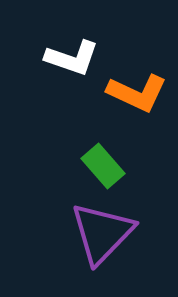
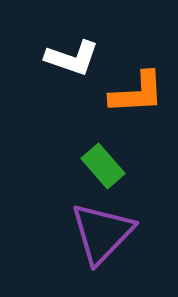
orange L-shape: rotated 28 degrees counterclockwise
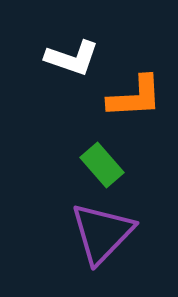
orange L-shape: moved 2 px left, 4 px down
green rectangle: moved 1 px left, 1 px up
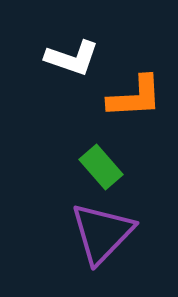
green rectangle: moved 1 px left, 2 px down
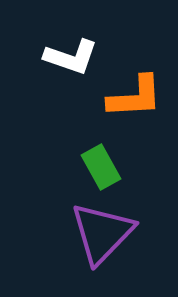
white L-shape: moved 1 px left, 1 px up
green rectangle: rotated 12 degrees clockwise
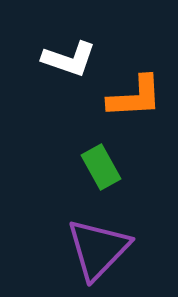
white L-shape: moved 2 px left, 2 px down
purple triangle: moved 4 px left, 16 px down
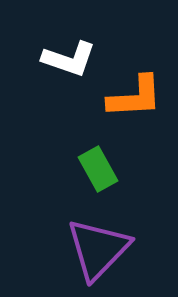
green rectangle: moved 3 px left, 2 px down
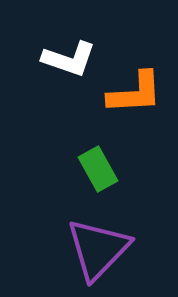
orange L-shape: moved 4 px up
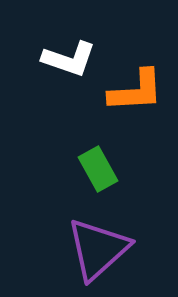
orange L-shape: moved 1 px right, 2 px up
purple triangle: rotated 4 degrees clockwise
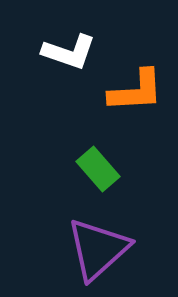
white L-shape: moved 7 px up
green rectangle: rotated 12 degrees counterclockwise
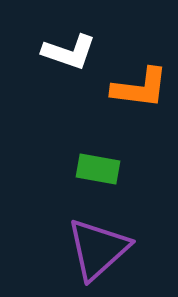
orange L-shape: moved 4 px right, 3 px up; rotated 10 degrees clockwise
green rectangle: rotated 39 degrees counterclockwise
